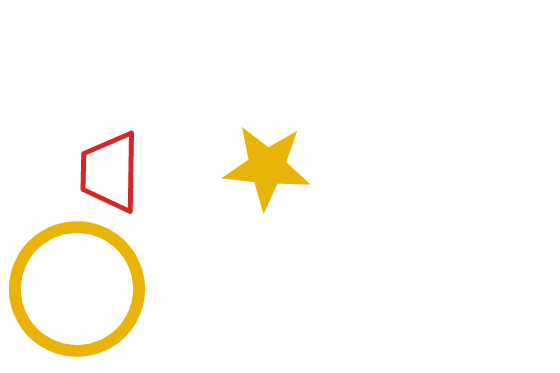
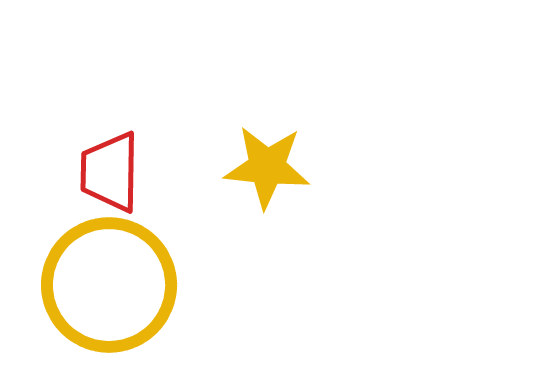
yellow circle: moved 32 px right, 4 px up
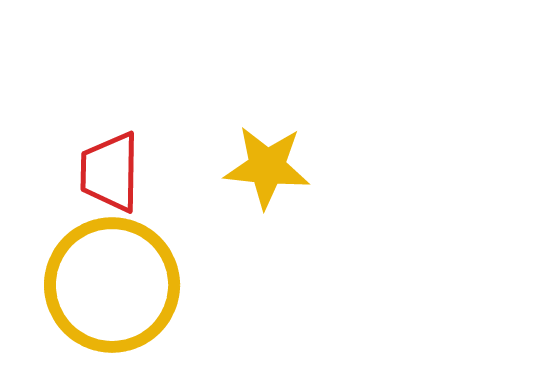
yellow circle: moved 3 px right
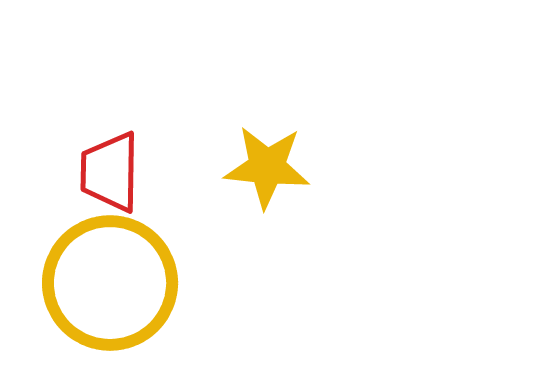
yellow circle: moved 2 px left, 2 px up
